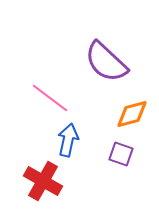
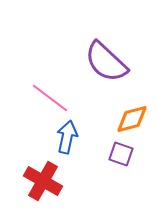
orange diamond: moved 5 px down
blue arrow: moved 1 px left, 3 px up
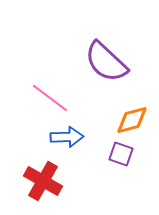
orange diamond: moved 1 px down
blue arrow: rotated 76 degrees clockwise
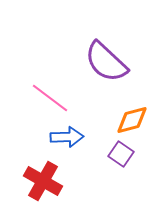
purple square: rotated 15 degrees clockwise
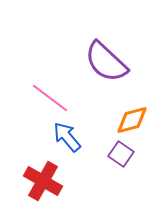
blue arrow: rotated 128 degrees counterclockwise
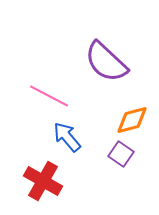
pink line: moved 1 px left, 2 px up; rotated 9 degrees counterclockwise
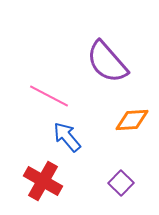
purple semicircle: moved 1 px right; rotated 6 degrees clockwise
orange diamond: rotated 12 degrees clockwise
purple square: moved 29 px down; rotated 10 degrees clockwise
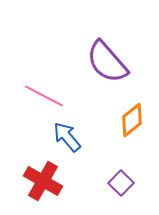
pink line: moved 5 px left
orange diamond: rotated 36 degrees counterclockwise
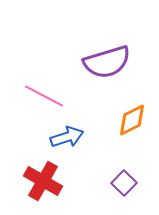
purple semicircle: rotated 66 degrees counterclockwise
orange diamond: rotated 12 degrees clockwise
blue arrow: rotated 112 degrees clockwise
purple square: moved 3 px right
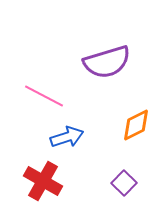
orange diamond: moved 4 px right, 5 px down
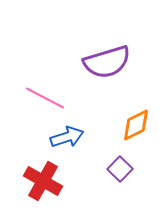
pink line: moved 1 px right, 2 px down
purple square: moved 4 px left, 14 px up
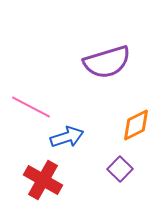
pink line: moved 14 px left, 9 px down
red cross: moved 1 px up
